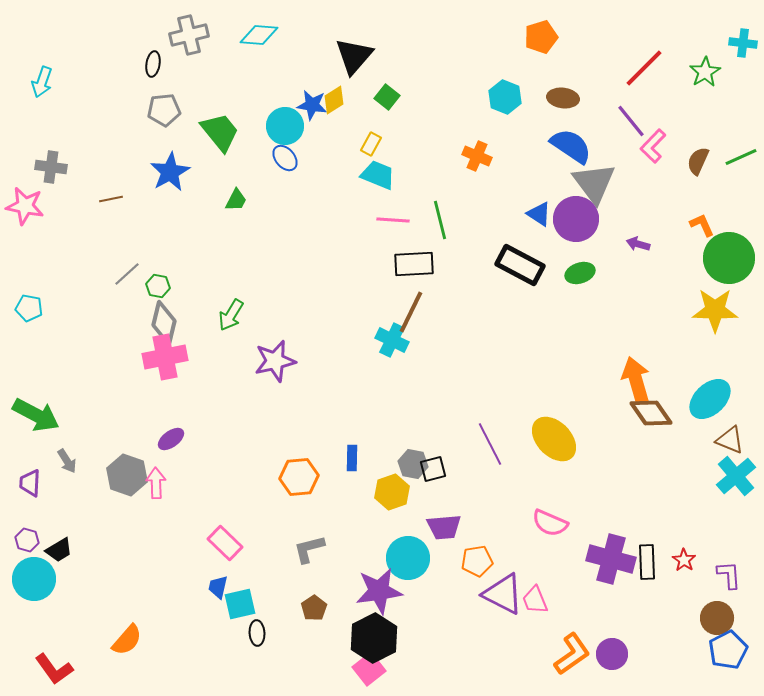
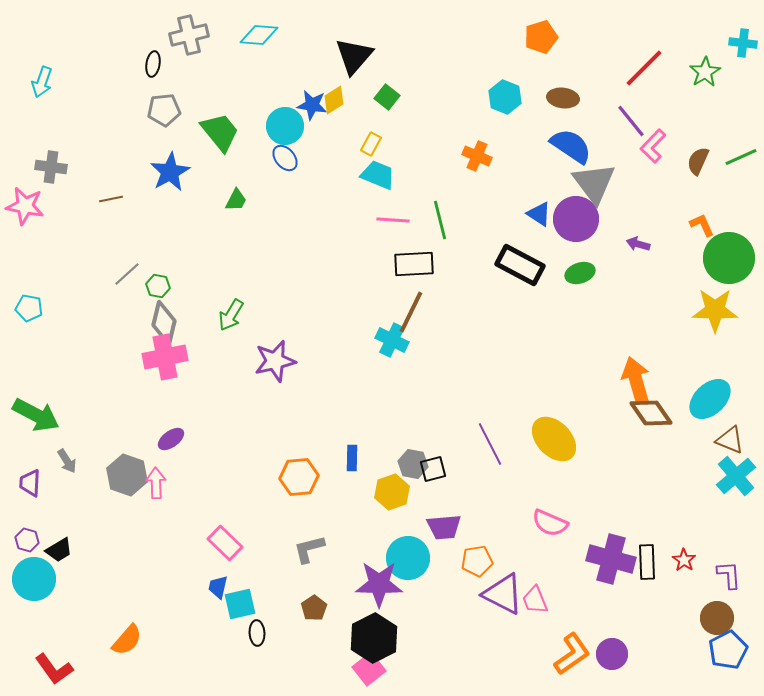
purple star at (379, 591): moved 7 px up; rotated 9 degrees clockwise
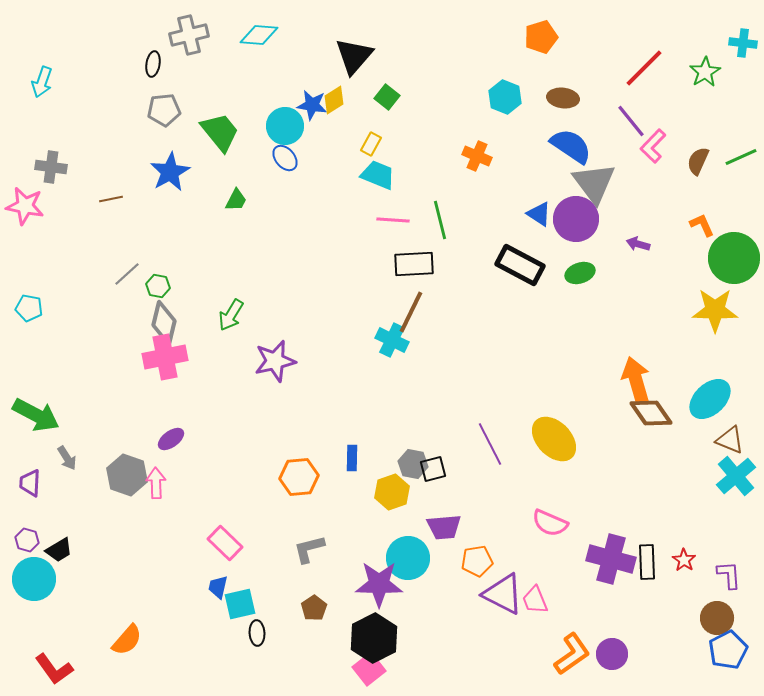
green circle at (729, 258): moved 5 px right
gray arrow at (67, 461): moved 3 px up
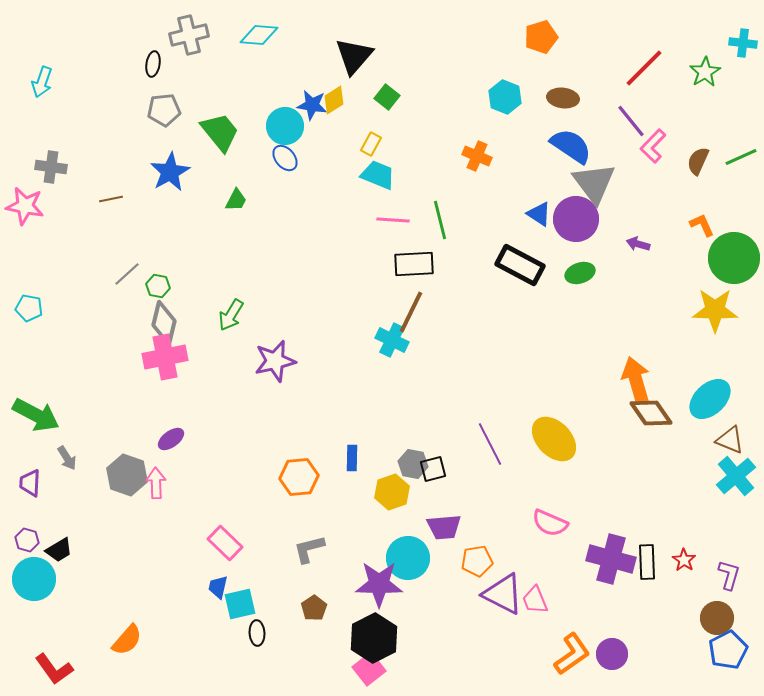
purple L-shape at (729, 575): rotated 20 degrees clockwise
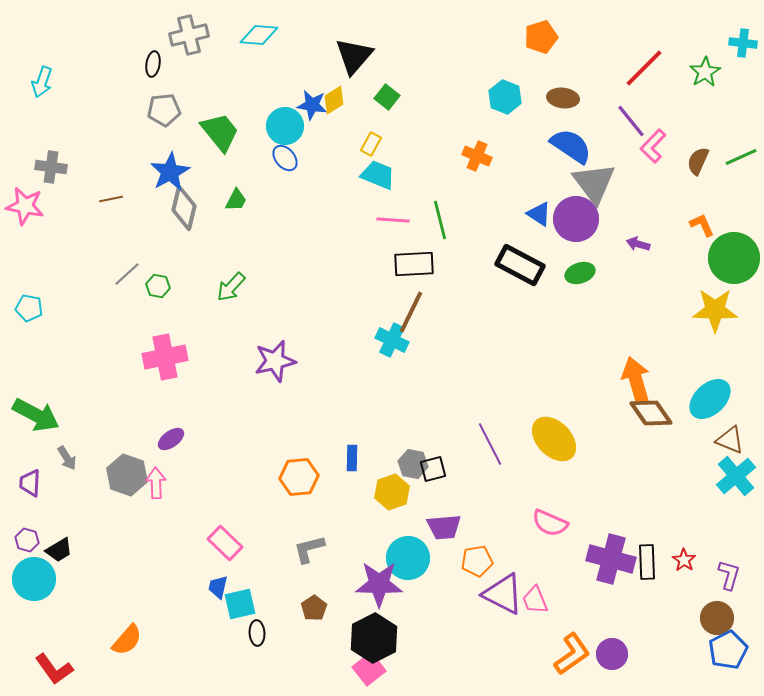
green arrow at (231, 315): moved 28 px up; rotated 12 degrees clockwise
gray diamond at (164, 323): moved 20 px right, 115 px up
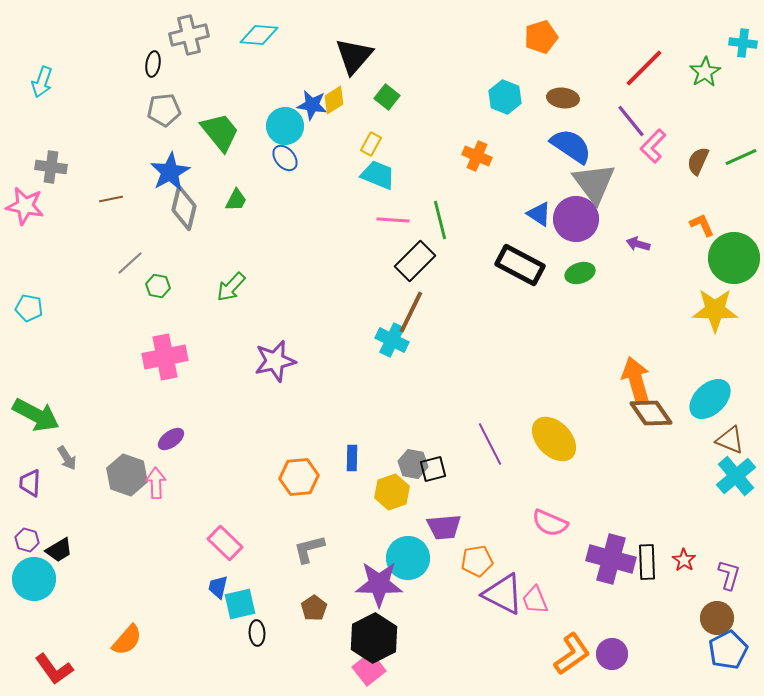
black rectangle at (414, 264): moved 1 px right, 3 px up; rotated 42 degrees counterclockwise
gray line at (127, 274): moved 3 px right, 11 px up
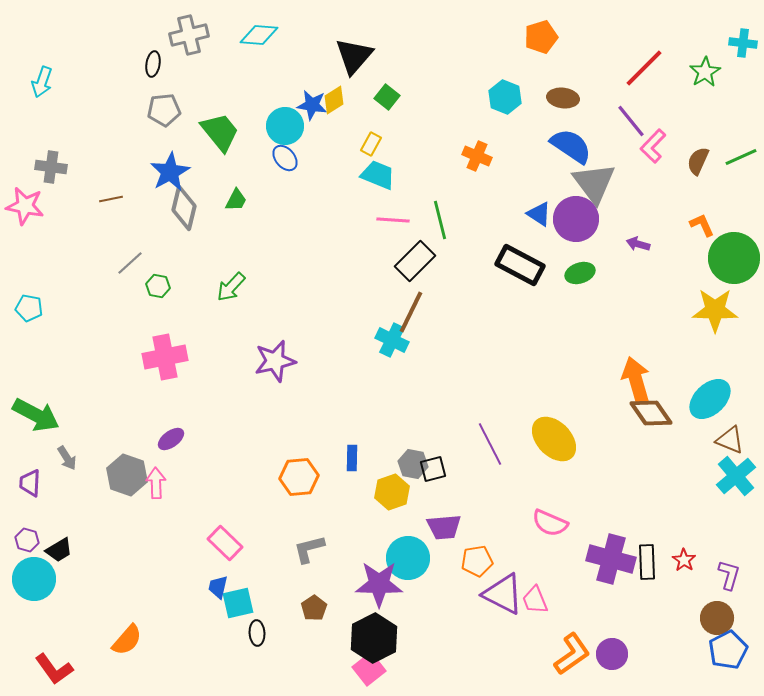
cyan square at (240, 604): moved 2 px left, 1 px up
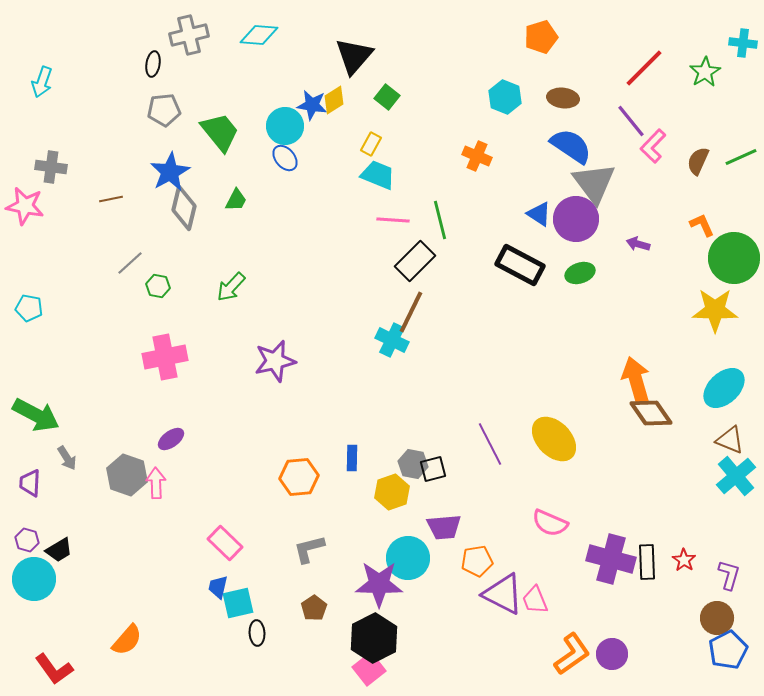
cyan ellipse at (710, 399): moved 14 px right, 11 px up
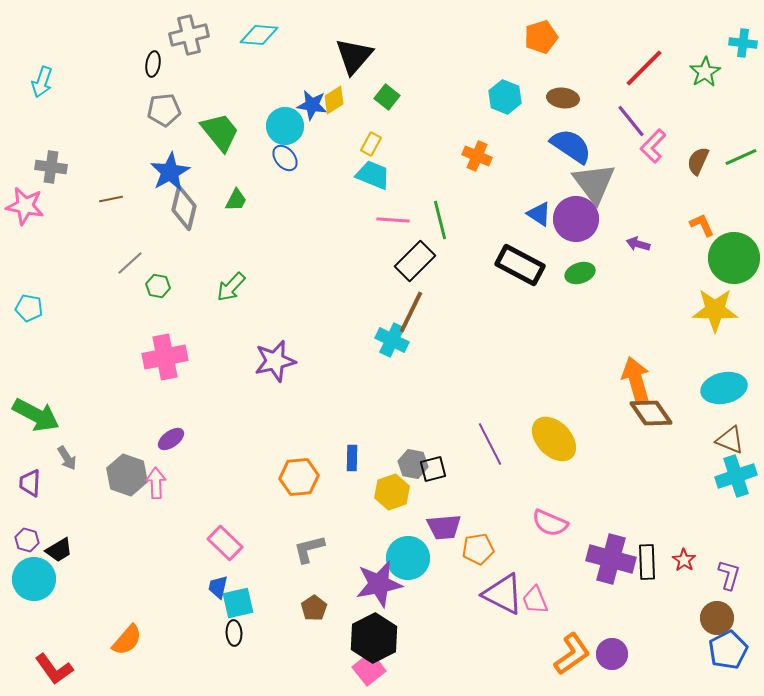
cyan trapezoid at (378, 175): moved 5 px left
cyan ellipse at (724, 388): rotated 30 degrees clockwise
cyan cross at (736, 476): rotated 21 degrees clockwise
orange pentagon at (477, 561): moved 1 px right, 12 px up
purple star at (379, 584): rotated 12 degrees counterclockwise
black ellipse at (257, 633): moved 23 px left
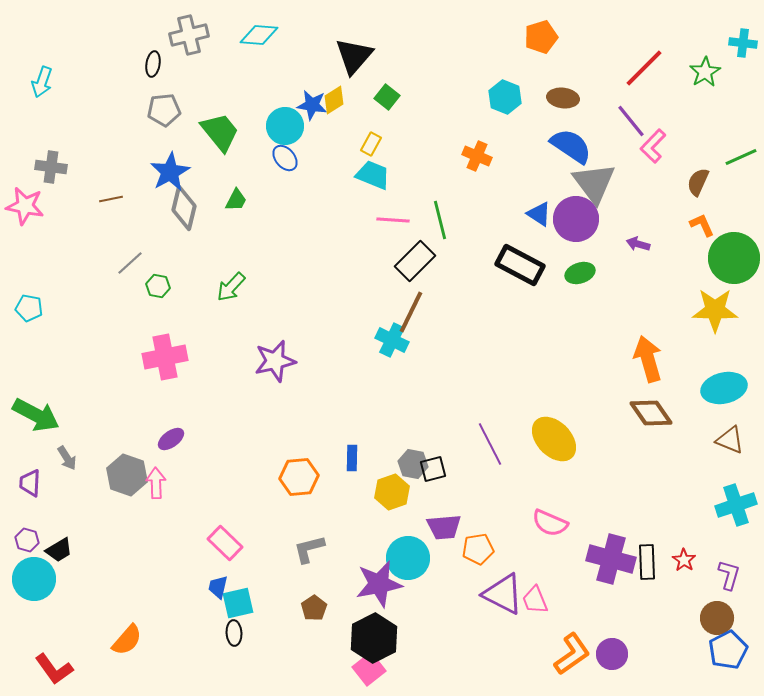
brown semicircle at (698, 161): moved 21 px down
orange arrow at (636, 380): moved 12 px right, 21 px up
cyan cross at (736, 476): moved 29 px down
